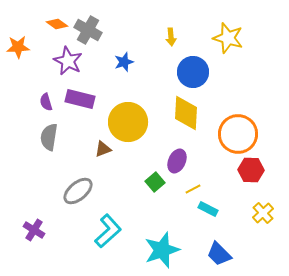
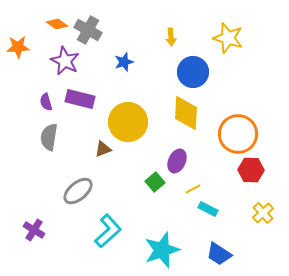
purple star: moved 3 px left
blue trapezoid: rotated 12 degrees counterclockwise
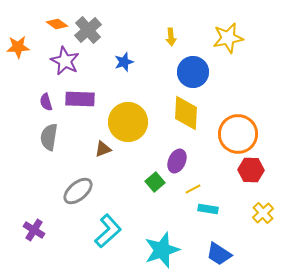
gray cross: rotated 20 degrees clockwise
yellow star: rotated 28 degrees counterclockwise
purple rectangle: rotated 12 degrees counterclockwise
cyan rectangle: rotated 18 degrees counterclockwise
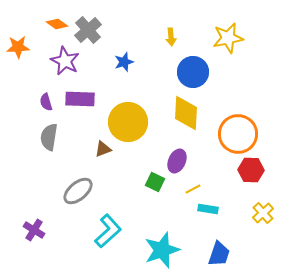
green square: rotated 24 degrees counterclockwise
blue trapezoid: rotated 104 degrees counterclockwise
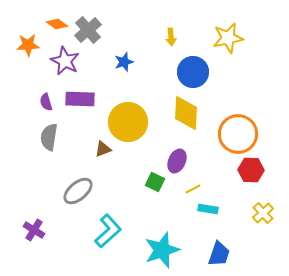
orange star: moved 10 px right, 2 px up
